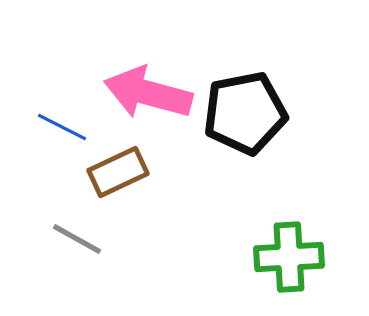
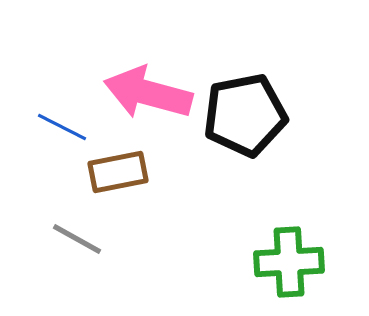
black pentagon: moved 2 px down
brown rectangle: rotated 14 degrees clockwise
green cross: moved 5 px down
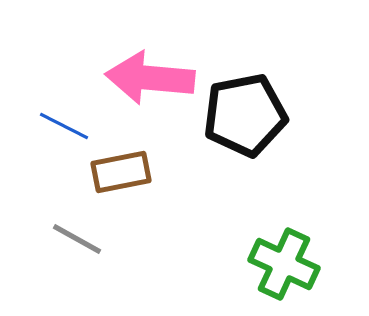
pink arrow: moved 2 px right, 15 px up; rotated 10 degrees counterclockwise
blue line: moved 2 px right, 1 px up
brown rectangle: moved 3 px right
green cross: moved 5 px left, 2 px down; rotated 28 degrees clockwise
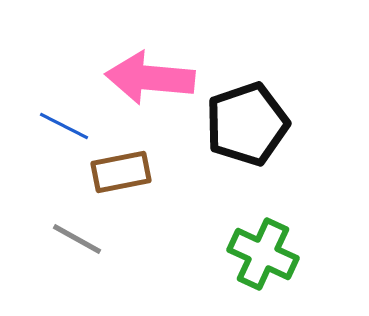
black pentagon: moved 2 px right, 9 px down; rotated 8 degrees counterclockwise
green cross: moved 21 px left, 10 px up
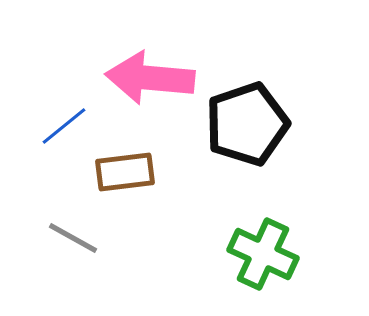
blue line: rotated 66 degrees counterclockwise
brown rectangle: moved 4 px right; rotated 4 degrees clockwise
gray line: moved 4 px left, 1 px up
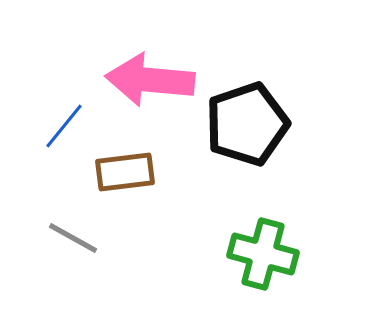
pink arrow: moved 2 px down
blue line: rotated 12 degrees counterclockwise
green cross: rotated 10 degrees counterclockwise
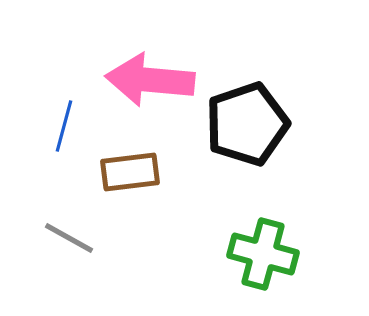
blue line: rotated 24 degrees counterclockwise
brown rectangle: moved 5 px right
gray line: moved 4 px left
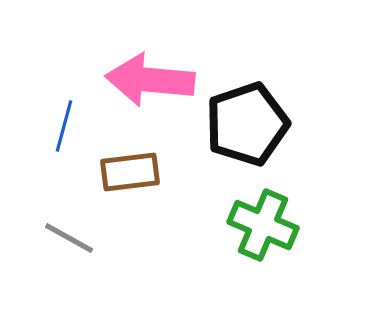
green cross: moved 29 px up; rotated 8 degrees clockwise
